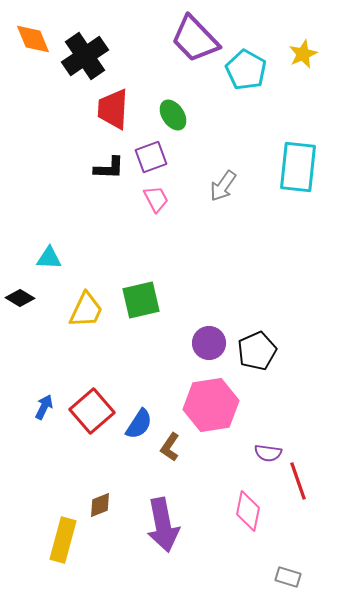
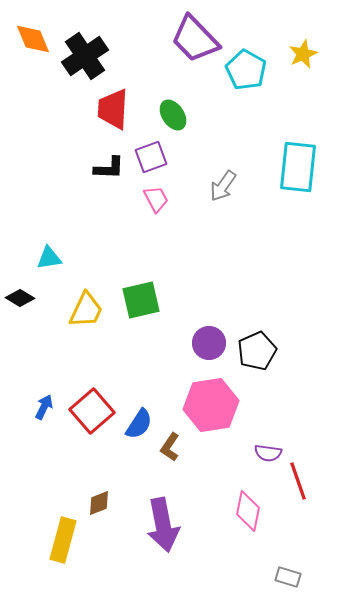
cyan triangle: rotated 12 degrees counterclockwise
brown diamond: moved 1 px left, 2 px up
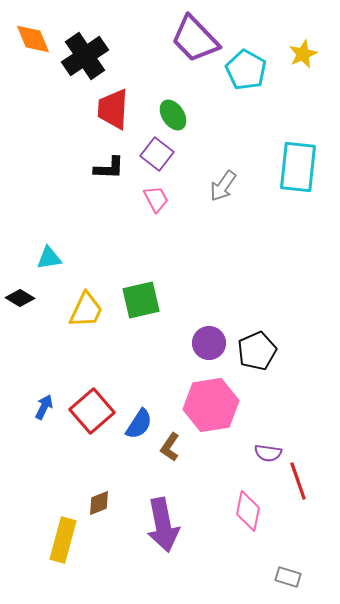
purple square: moved 6 px right, 3 px up; rotated 32 degrees counterclockwise
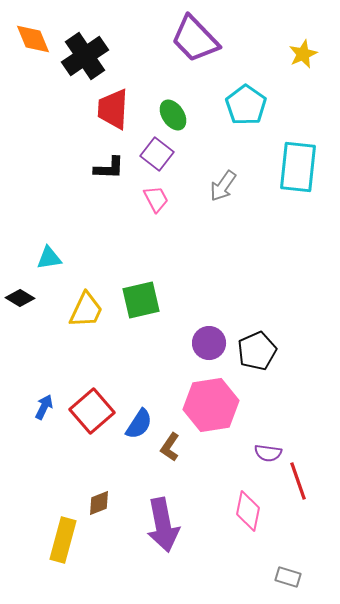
cyan pentagon: moved 35 px down; rotated 6 degrees clockwise
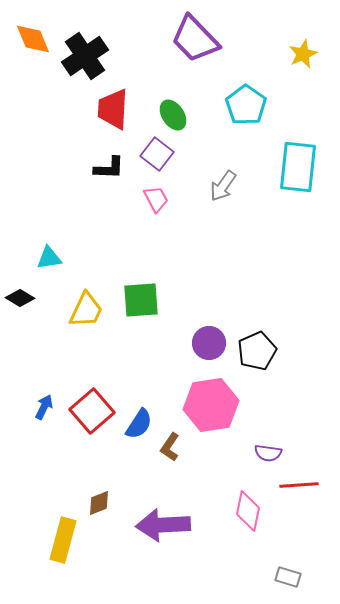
green square: rotated 9 degrees clockwise
red line: moved 1 px right, 4 px down; rotated 75 degrees counterclockwise
purple arrow: rotated 98 degrees clockwise
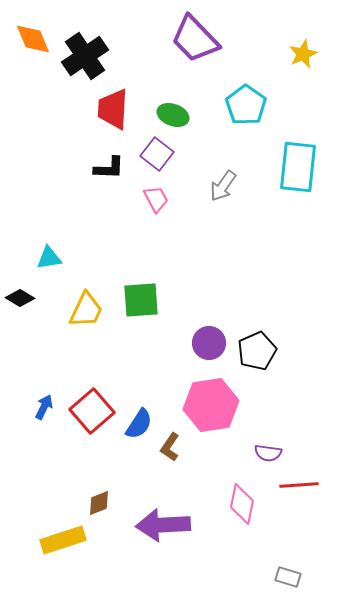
green ellipse: rotated 36 degrees counterclockwise
pink diamond: moved 6 px left, 7 px up
yellow rectangle: rotated 57 degrees clockwise
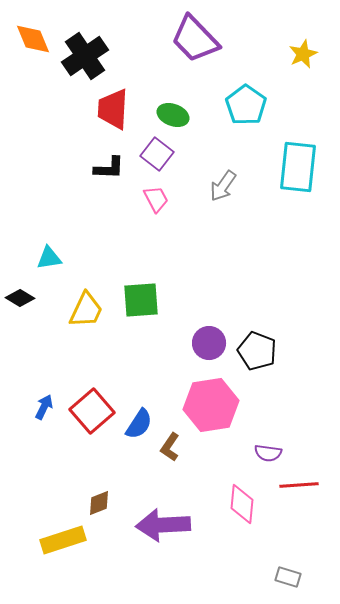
black pentagon: rotated 27 degrees counterclockwise
pink diamond: rotated 6 degrees counterclockwise
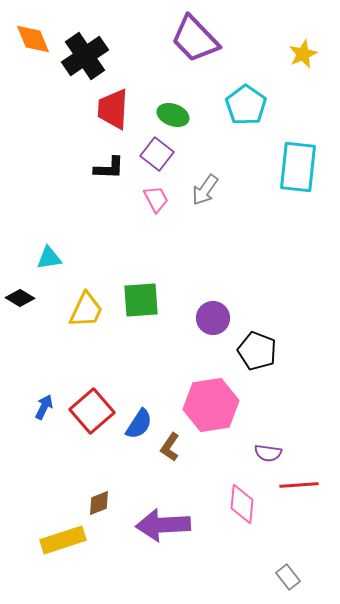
gray arrow: moved 18 px left, 4 px down
purple circle: moved 4 px right, 25 px up
gray rectangle: rotated 35 degrees clockwise
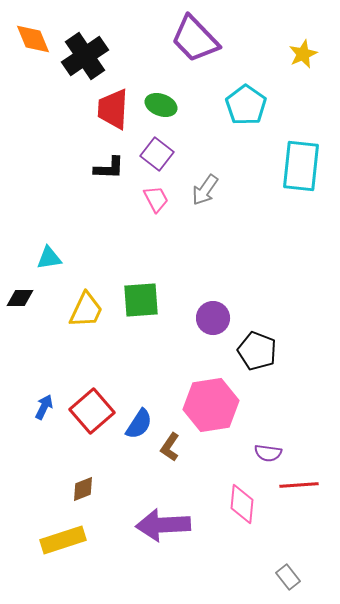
green ellipse: moved 12 px left, 10 px up
cyan rectangle: moved 3 px right, 1 px up
black diamond: rotated 32 degrees counterclockwise
brown diamond: moved 16 px left, 14 px up
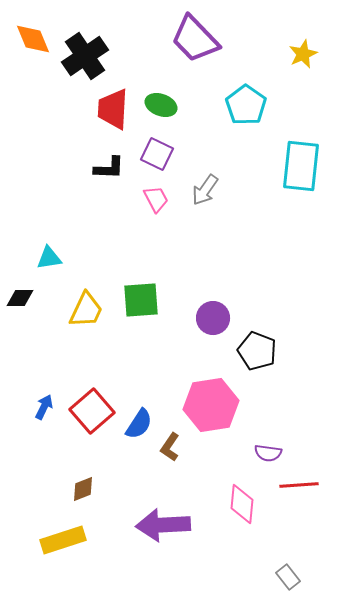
purple square: rotated 12 degrees counterclockwise
